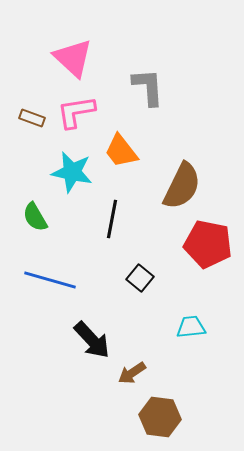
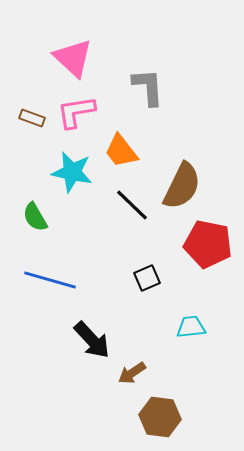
black line: moved 20 px right, 14 px up; rotated 57 degrees counterclockwise
black square: moved 7 px right; rotated 28 degrees clockwise
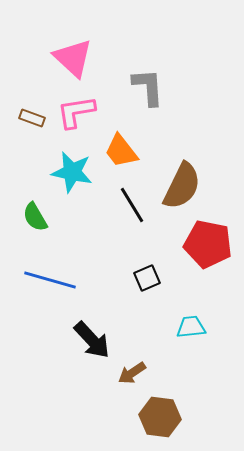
black line: rotated 15 degrees clockwise
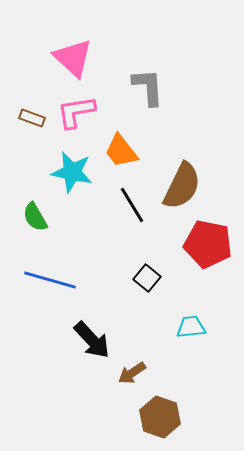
black square: rotated 28 degrees counterclockwise
brown hexagon: rotated 12 degrees clockwise
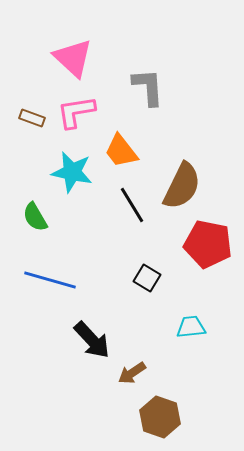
black square: rotated 8 degrees counterclockwise
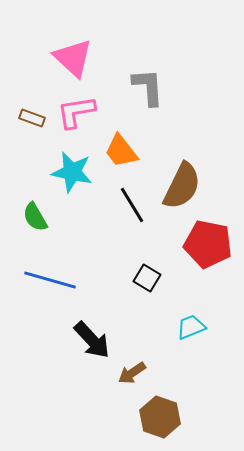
cyan trapezoid: rotated 16 degrees counterclockwise
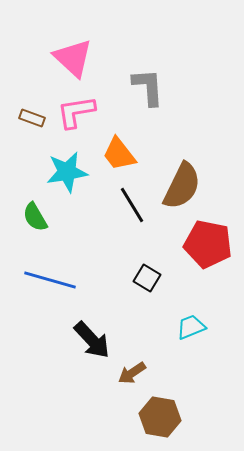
orange trapezoid: moved 2 px left, 3 px down
cyan star: moved 5 px left; rotated 21 degrees counterclockwise
brown hexagon: rotated 9 degrees counterclockwise
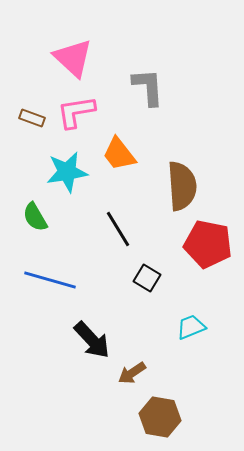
brown semicircle: rotated 30 degrees counterclockwise
black line: moved 14 px left, 24 px down
